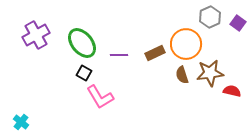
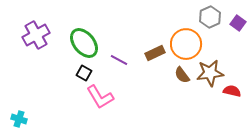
green ellipse: moved 2 px right
purple line: moved 5 px down; rotated 30 degrees clockwise
brown semicircle: rotated 18 degrees counterclockwise
cyan cross: moved 2 px left, 3 px up; rotated 21 degrees counterclockwise
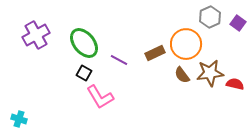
red semicircle: moved 3 px right, 7 px up
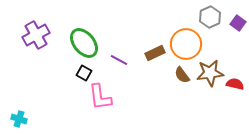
pink L-shape: rotated 24 degrees clockwise
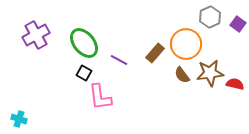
purple square: moved 1 px down
brown rectangle: rotated 24 degrees counterclockwise
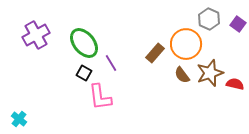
gray hexagon: moved 1 px left, 2 px down; rotated 10 degrees counterclockwise
purple line: moved 8 px left, 3 px down; rotated 30 degrees clockwise
brown star: rotated 12 degrees counterclockwise
cyan cross: rotated 21 degrees clockwise
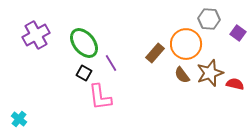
gray hexagon: rotated 20 degrees counterclockwise
purple square: moved 9 px down
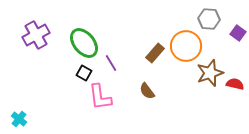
orange circle: moved 2 px down
brown semicircle: moved 35 px left, 16 px down
